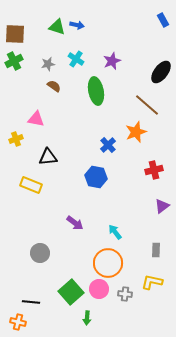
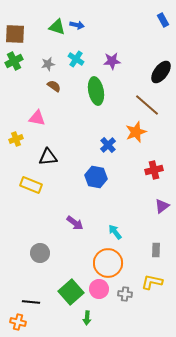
purple star: rotated 18 degrees clockwise
pink triangle: moved 1 px right, 1 px up
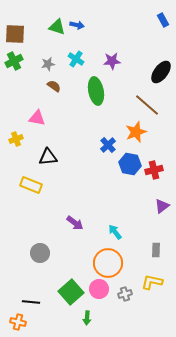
blue hexagon: moved 34 px right, 13 px up
gray cross: rotated 24 degrees counterclockwise
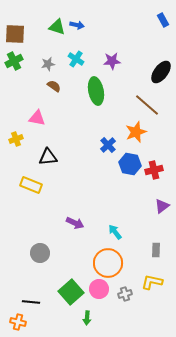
purple arrow: rotated 12 degrees counterclockwise
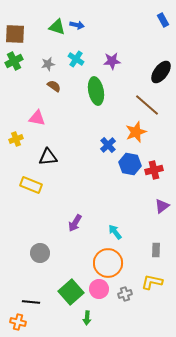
purple arrow: rotated 96 degrees clockwise
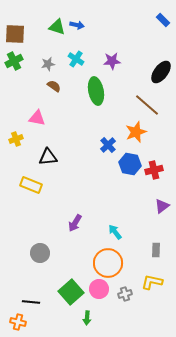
blue rectangle: rotated 16 degrees counterclockwise
